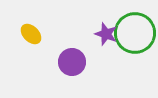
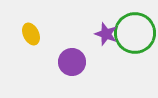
yellow ellipse: rotated 20 degrees clockwise
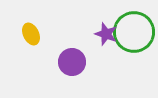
green circle: moved 1 px left, 1 px up
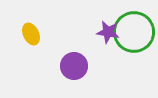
purple star: moved 2 px right, 2 px up; rotated 10 degrees counterclockwise
purple circle: moved 2 px right, 4 px down
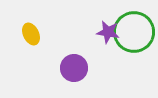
purple circle: moved 2 px down
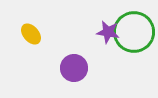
yellow ellipse: rotated 15 degrees counterclockwise
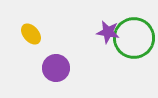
green circle: moved 6 px down
purple circle: moved 18 px left
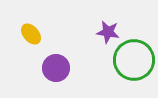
green circle: moved 22 px down
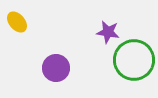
yellow ellipse: moved 14 px left, 12 px up
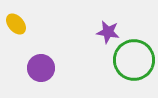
yellow ellipse: moved 1 px left, 2 px down
purple circle: moved 15 px left
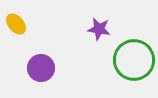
purple star: moved 9 px left, 3 px up
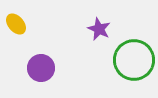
purple star: rotated 15 degrees clockwise
